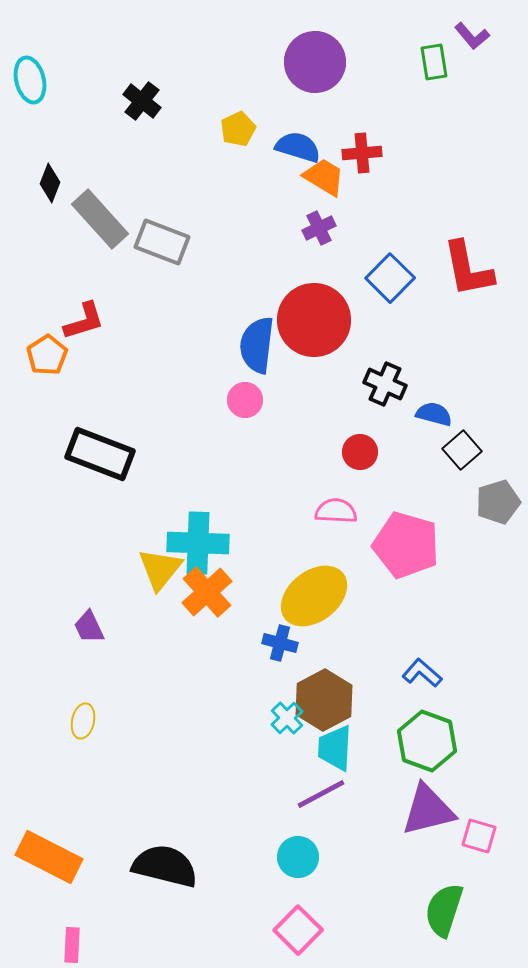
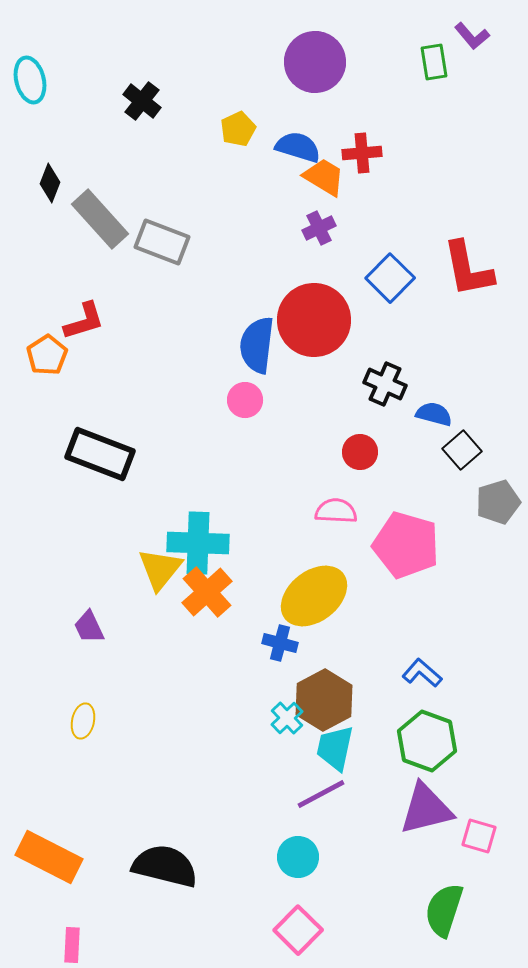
cyan trapezoid at (335, 748): rotated 9 degrees clockwise
purple triangle at (428, 810): moved 2 px left, 1 px up
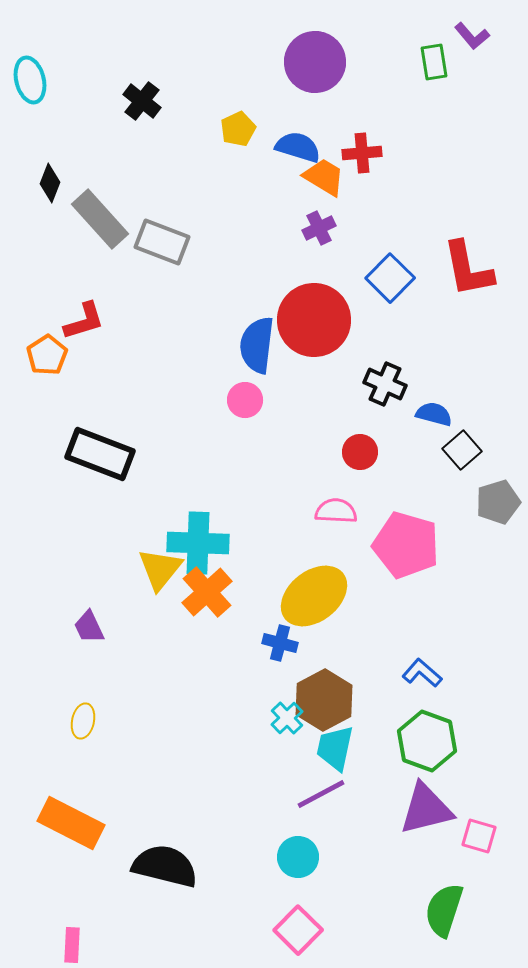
orange rectangle at (49, 857): moved 22 px right, 34 px up
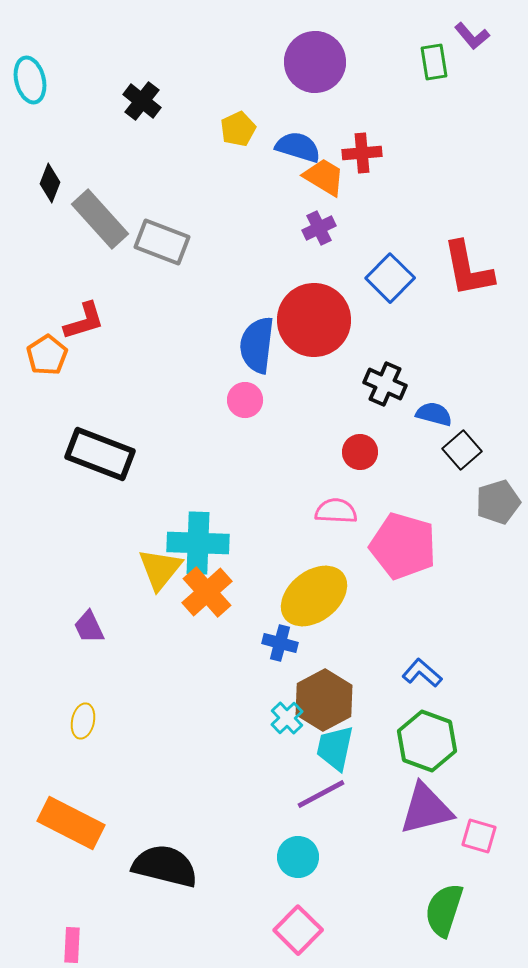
pink pentagon at (406, 545): moved 3 px left, 1 px down
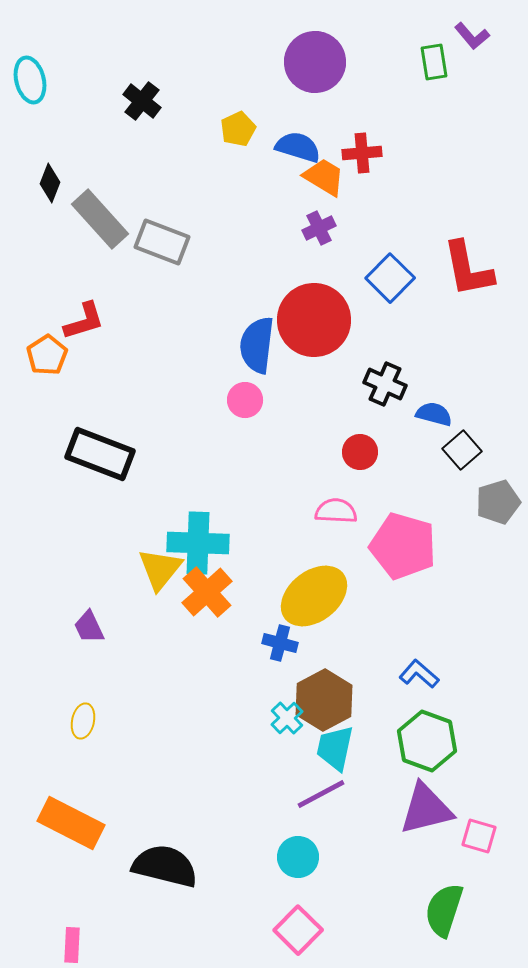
blue L-shape at (422, 673): moved 3 px left, 1 px down
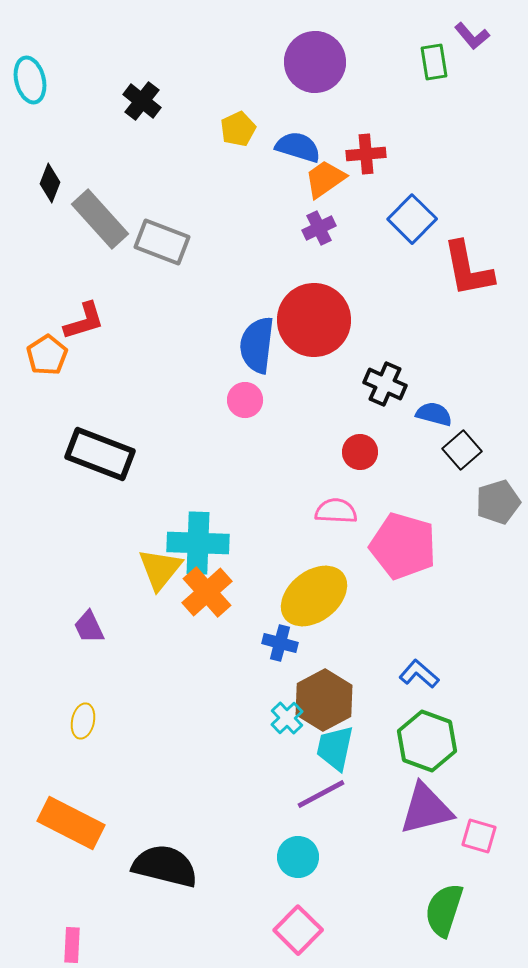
red cross at (362, 153): moved 4 px right, 1 px down
orange trapezoid at (324, 177): moved 1 px right, 2 px down; rotated 66 degrees counterclockwise
blue square at (390, 278): moved 22 px right, 59 px up
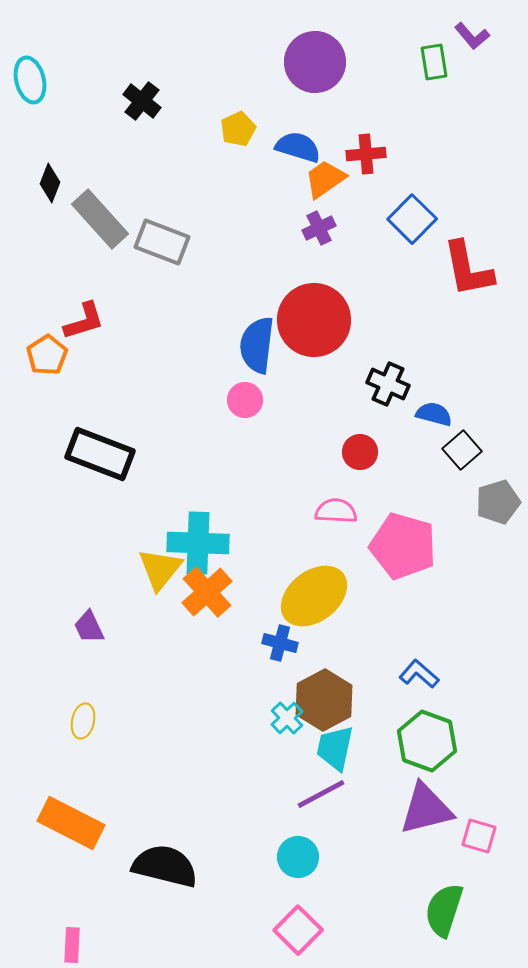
black cross at (385, 384): moved 3 px right
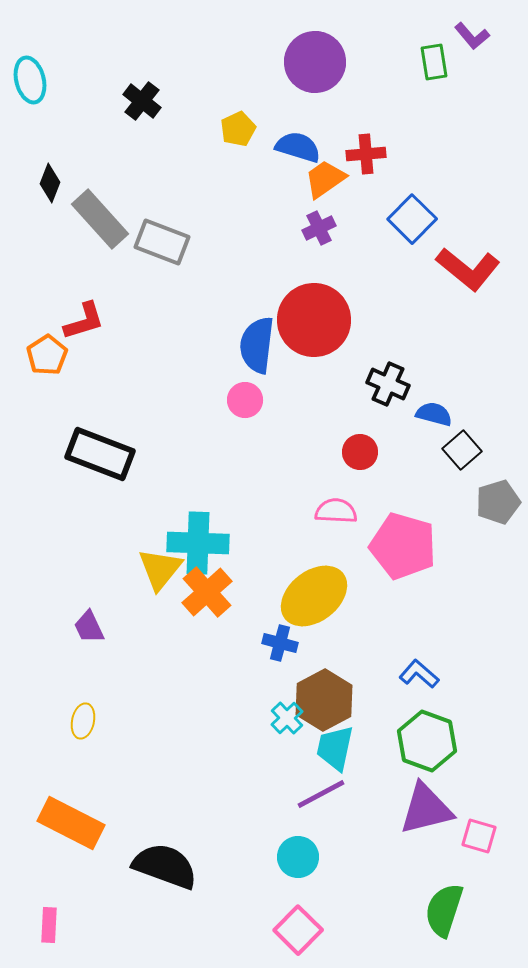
red L-shape at (468, 269): rotated 40 degrees counterclockwise
black semicircle at (165, 866): rotated 6 degrees clockwise
pink rectangle at (72, 945): moved 23 px left, 20 px up
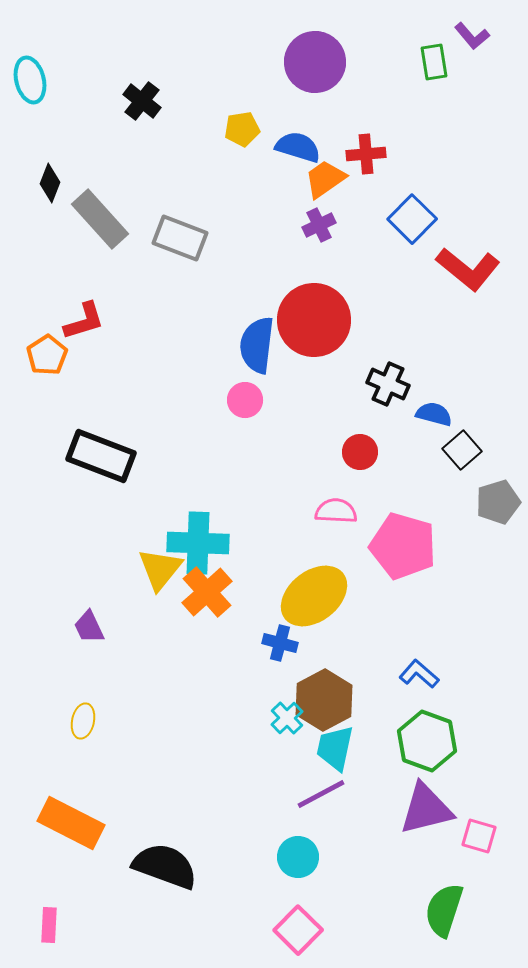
yellow pentagon at (238, 129): moved 4 px right; rotated 16 degrees clockwise
purple cross at (319, 228): moved 3 px up
gray rectangle at (162, 242): moved 18 px right, 4 px up
black rectangle at (100, 454): moved 1 px right, 2 px down
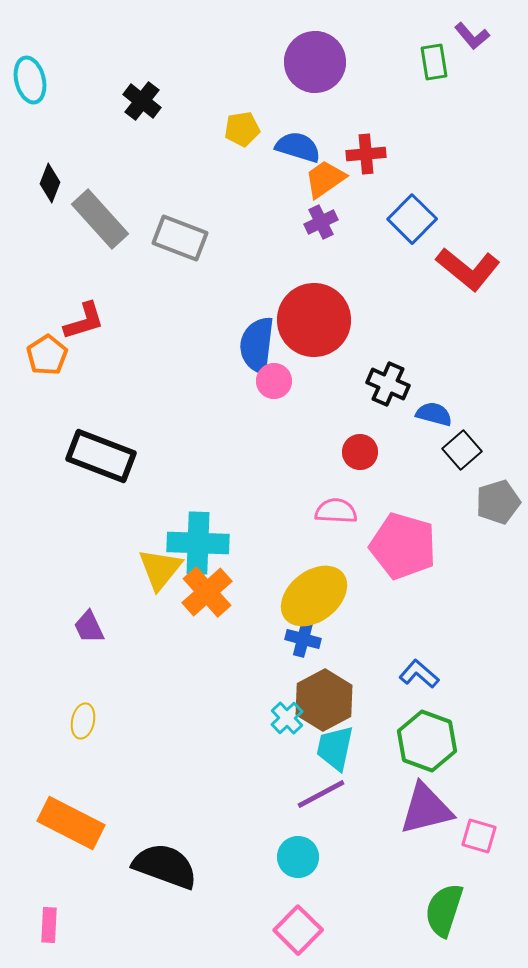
purple cross at (319, 225): moved 2 px right, 3 px up
pink circle at (245, 400): moved 29 px right, 19 px up
blue cross at (280, 643): moved 23 px right, 4 px up
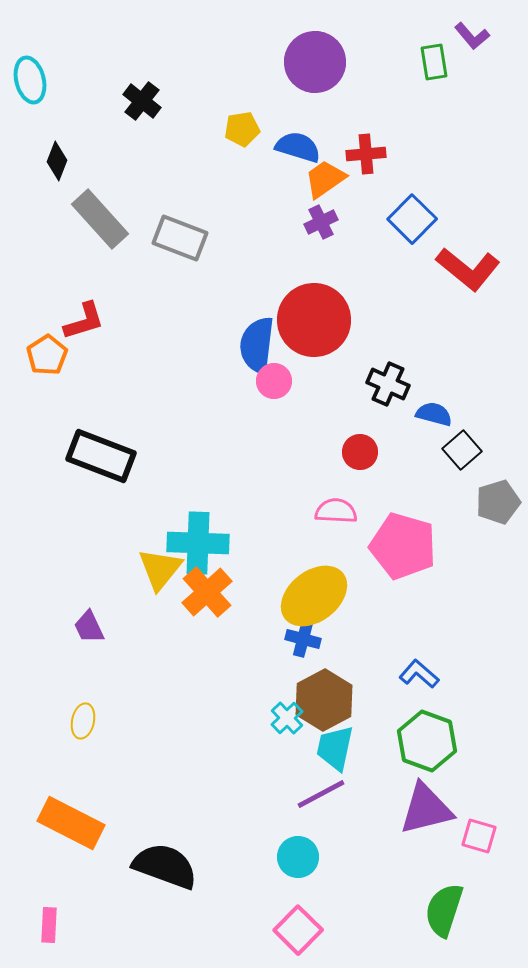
black diamond at (50, 183): moved 7 px right, 22 px up
